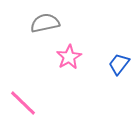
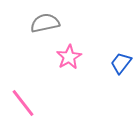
blue trapezoid: moved 2 px right, 1 px up
pink line: rotated 8 degrees clockwise
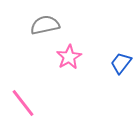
gray semicircle: moved 2 px down
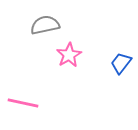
pink star: moved 2 px up
pink line: rotated 40 degrees counterclockwise
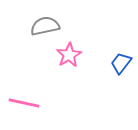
gray semicircle: moved 1 px down
pink line: moved 1 px right
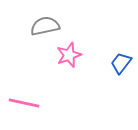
pink star: rotated 10 degrees clockwise
